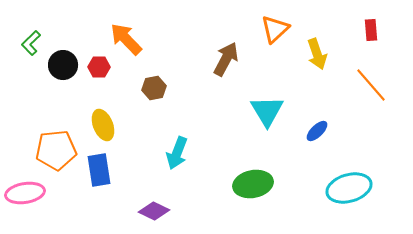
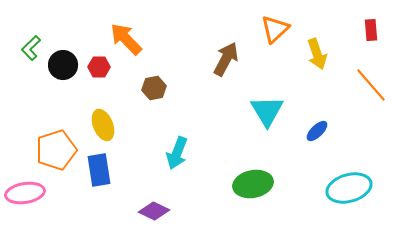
green L-shape: moved 5 px down
orange pentagon: rotated 12 degrees counterclockwise
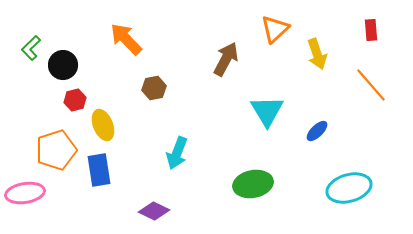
red hexagon: moved 24 px left, 33 px down; rotated 15 degrees counterclockwise
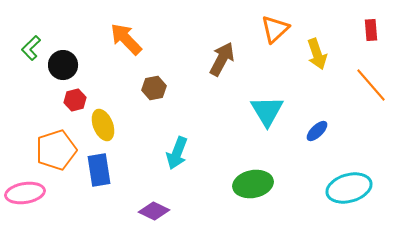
brown arrow: moved 4 px left
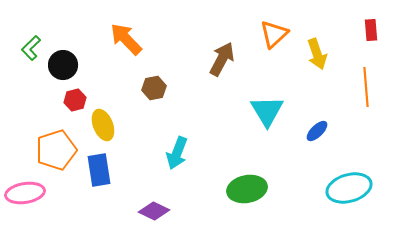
orange triangle: moved 1 px left, 5 px down
orange line: moved 5 px left, 2 px down; rotated 36 degrees clockwise
green ellipse: moved 6 px left, 5 px down
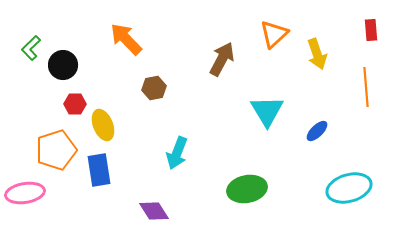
red hexagon: moved 4 px down; rotated 15 degrees clockwise
purple diamond: rotated 32 degrees clockwise
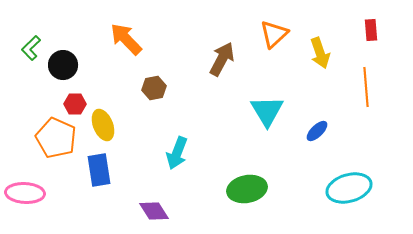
yellow arrow: moved 3 px right, 1 px up
orange pentagon: moved 12 px up; rotated 30 degrees counterclockwise
pink ellipse: rotated 12 degrees clockwise
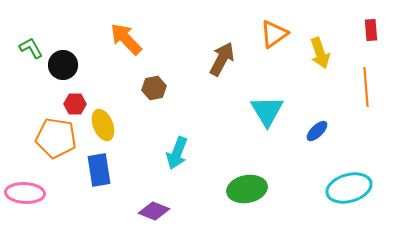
orange triangle: rotated 8 degrees clockwise
green L-shape: rotated 105 degrees clockwise
orange pentagon: rotated 15 degrees counterclockwise
purple diamond: rotated 36 degrees counterclockwise
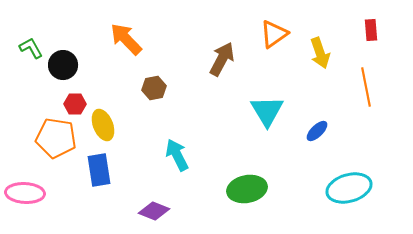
orange line: rotated 6 degrees counterclockwise
cyan arrow: moved 2 px down; rotated 132 degrees clockwise
